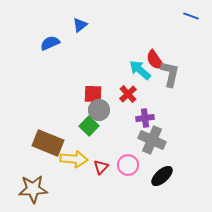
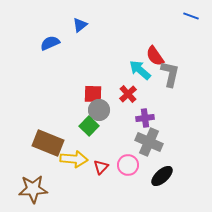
red semicircle: moved 4 px up
gray cross: moved 3 px left, 2 px down
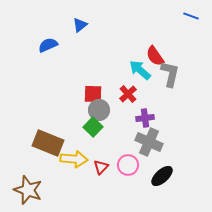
blue semicircle: moved 2 px left, 2 px down
green square: moved 4 px right, 1 px down
brown star: moved 5 px left, 1 px down; rotated 24 degrees clockwise
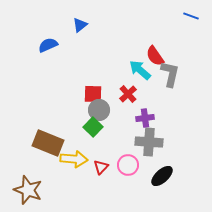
gray cross: rotated 20 degrees counterclockwise
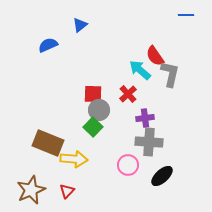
blue line: moved 5 px left, 1 px up; rotated 21 degrees counterclockwise
red triangle: moved 34 px left, 24 px down
brown star: moved 3 px right; rotated 28 degrees clockwise
